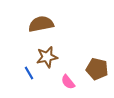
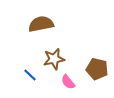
brown star: moved 7 px right, 2 px down
blue line: moved 1 px right, 2 px down; rotated 16 degrees counterclockwise
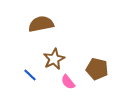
brown star: rotated 15 degrees counterclockwise
